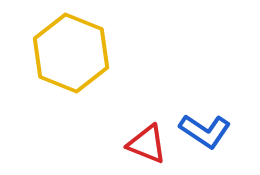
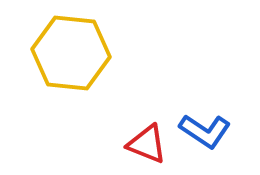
yellow hexagon: rotated 16 degrees counterclockwise
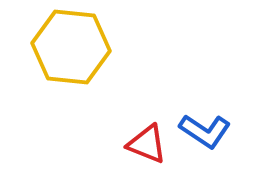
yellow hexagon: moved 6 px up
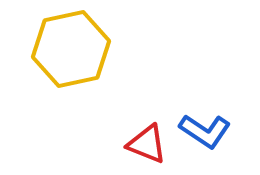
yellow hexagon: moved 2 px down; rotated 18 degrees counterclockwise
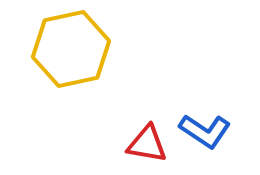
red triangle: rotated 12 degrees counterclockwise
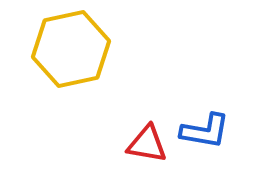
blue L-shape: rotated 24 degrees counterclockwise
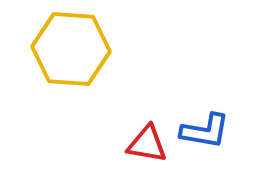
yellow hexagon: rotated 16 degrees clockwise
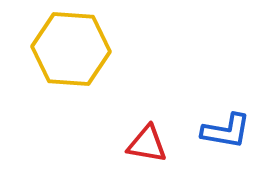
blue L-shape: moved 21 px right
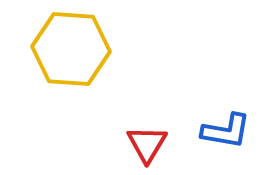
red triangle: rotated 51 degrees clockwise
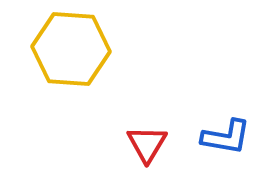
blue L-shape: moved 6 px down
